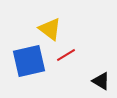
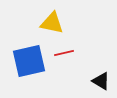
yellow triangle: moved 2 px right, 6 px up; rotated 25 degrees counterclockwise
red line: moved 2 px left, 2 px up; rotated 18 degrees clockwise
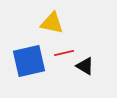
black triangle: moved 16 px left, 15 px up
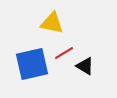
red line: rotated 18 degrees counterclockwise
blue square: moved 3 px right, 3 px down
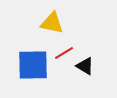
blue square: moved 1 px right, 1 px down; rotated 12 degrees clockwise
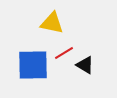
black triangle: moved 1 px up
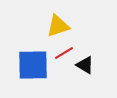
yellow triangle: moved 6 px right, 3 px down; rotated 30 degrees counterclockwise
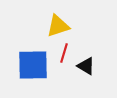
red line: rotated 42 degrees counterclockwise
black triangle: moved 1 px right, 1 px down
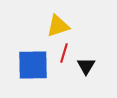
black triangle: rotated 30 degrees clockwise
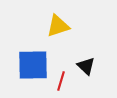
red line: moved 3 px left, 28 px down
black triangle: rotated 18 degrees counterclockwise
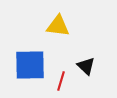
yellow triangle: rotated 25 degrees clockwise
blue square: moved 3 px left
